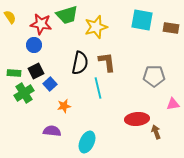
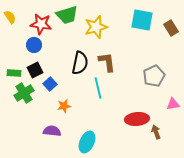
brown rectangle: rotated 49 degrees clockwise
black square: moved 1 px left, 1 px up
gray pentagon: rotated 25 degrees counterclockwise
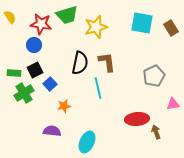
cyan square: moved 3 px down
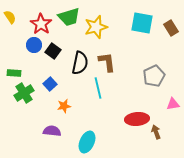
green trapezoid: moved 2 px right, 2 px down
red star: rotated 25 degrees clockwise
black square: moved 18 px right, 19 px up; rotated 28 degrees counterclockwise
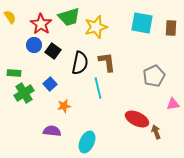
brown rectangle: rotated 35 degrees clockwise
red ellipse: rotated 30 degrees clockwise
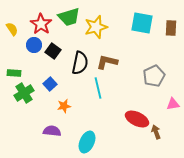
yellow semicircle: moved 2 px right, 12 px down
brown L-shape: rotated 70 degrees counterclockwise
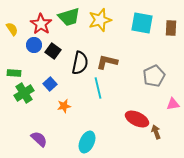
yellow star: moved 4 px right, 7 px up
purple semicircle: moved 13 px left, 8 px down; rotated 36 degrees clockwise
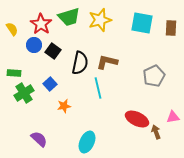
pink triangle: moved 13 px down
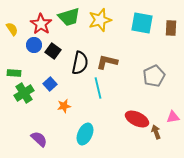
cyan ellipse: moved 2 px left, 8 px up
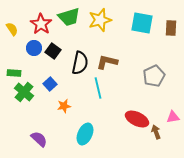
blue circle: moved 3 px down
green cross: moved 1 px up; rotated 18 degrees counterclockwise
